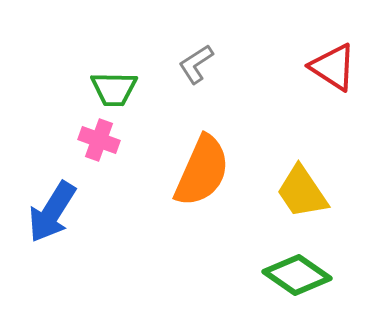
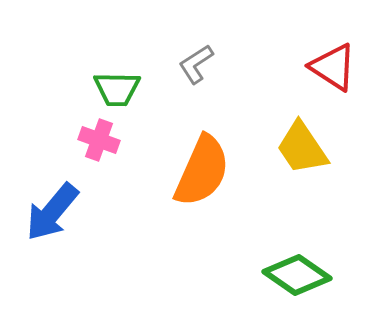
green trapezoid: moved 3 px right
yellow trapezoid: moved 44 px up
blue arrow: rotated 8 degrees clockwise
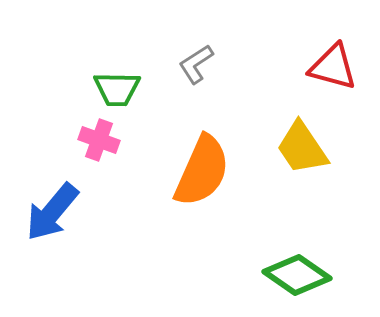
red triangle: rotated 18 degrees counterclockwise
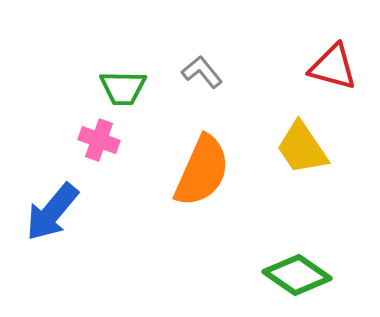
gray L-shape: moved 6 px right, 8 px down; rotated 84 degrees clockwise
green trapezoid: moved 6 px right, 1 px up
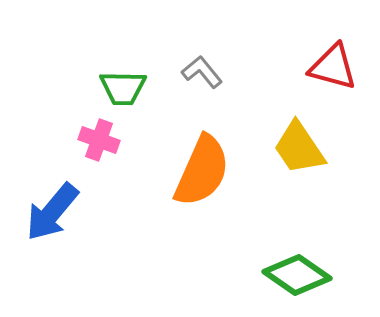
yellow trapezoid: moved 3 px left
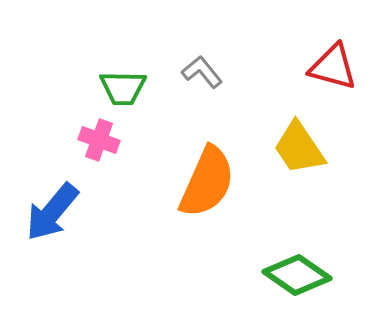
orange semicircle: moved 5 px right, 11 px down
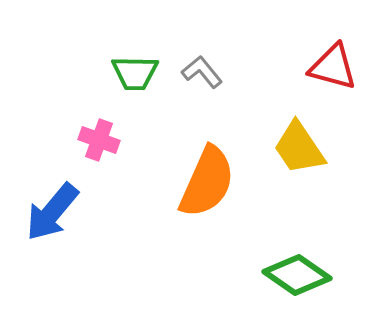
green trapezoid: moved 12 px right, 15 px up
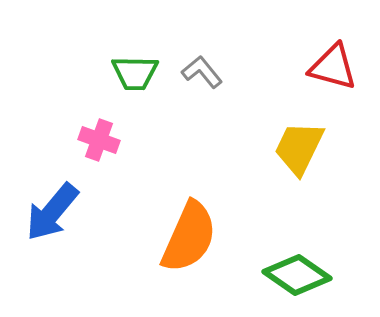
yellow trapezoid: rotated 60 degrees clockwise
orange semicircle: moved 18 px left, 55 px down
